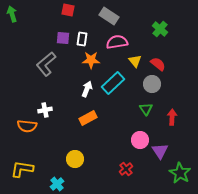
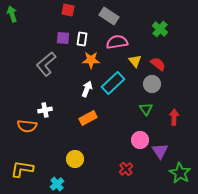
red arrow: moved 2 px right
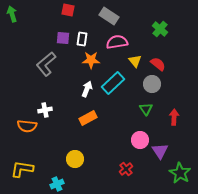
cyan cross: rotated 16 degrees clockwise
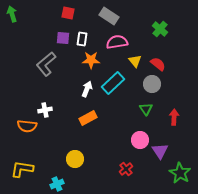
red square: moved 3 px down
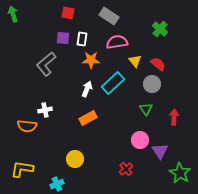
green arrow: moved 1 px right
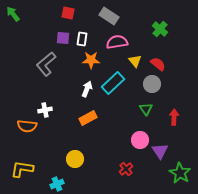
green arrow: rotated 21 degrees counterclockwise
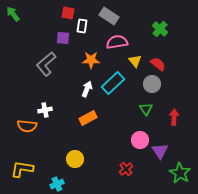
white rectangle: moved 13 px up
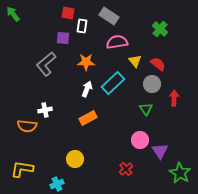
orange star: moved 5 px left, 2 px down
red arrow: moved 19 px up
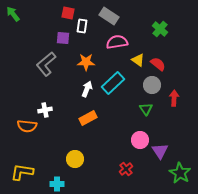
yellow triangle: moved 3 px right, 1 px up; rotated 16 degrees counterclockwise
gray circle: moved 1 px down
yellow L-shape: moved 3 px down
cyan cross: rotated 24 degrees clockwise
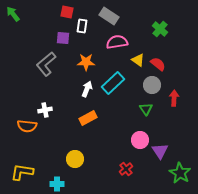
red square: moved 1 px left, 1 px up
